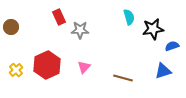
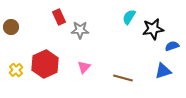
cyan semicircle: rotated 133 degrees counterclockwise
red hexagon: moved 2 px left, 1 px up
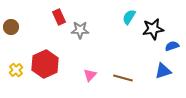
pink triangle: moved 6 px right, 8 px down
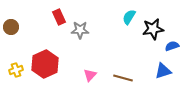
yellow cross: rotated 24 degrees clockwise
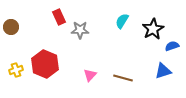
cyan semicircle: moved 7 px left, 4 px down
black star: rotated 20 degrees counterclockwise
red hexagon: rotated 12 degrees counterclockwise
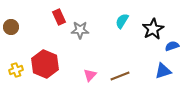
brown line: moved 3 px left, 2 px up; rotated 36 degrees counterclockwise
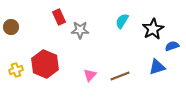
blue triangle: moved 6 px left, 4 px up
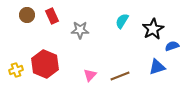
red rectangle: moved 7 px left, 1 px up
brown circle: moved 16 px right, 12 px up
